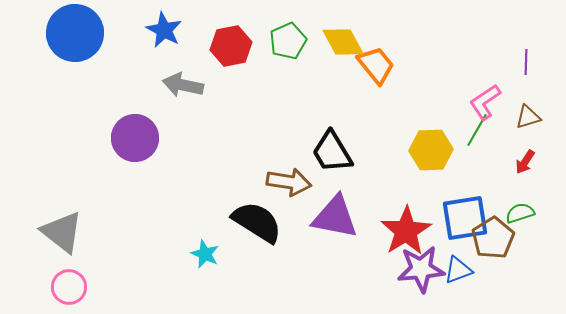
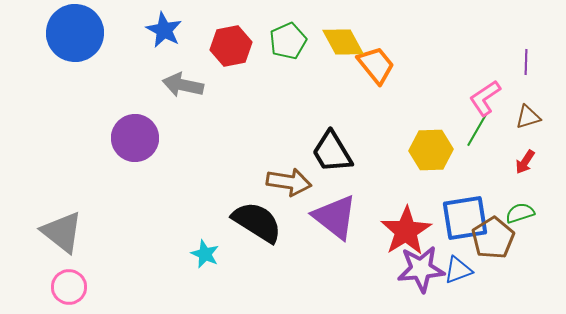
pink L-shape: moved 4 px up
purple triangle: rotated 27 degrees clockwise
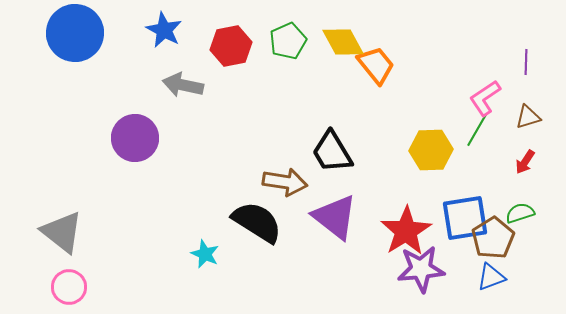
brown arrow: moved 4 px left
blue triangle: moved 33 px right, 7 px down
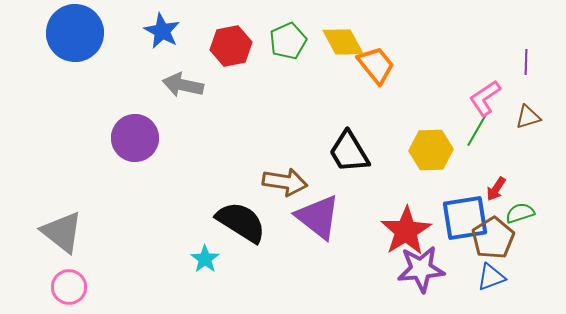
blue star: moved 2 px left, 1 px down
black trapezoid: moved 17 px right
red arrow: moved 29 px left, 27 px down
purple triangle: moved 17 px left
black semicircle: moved 16 px left
cyan star: moved 5 px down; rotated 12 degrees clockwise
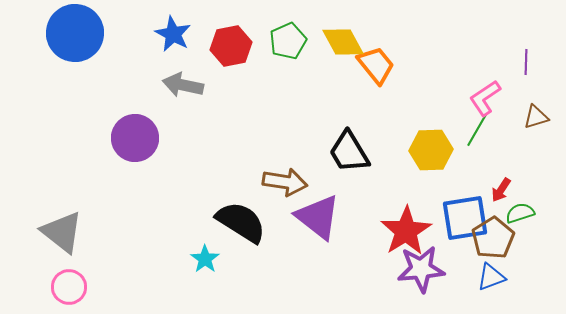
blue star: moved 11 px right, 3 px down
brown triangle: moved 8 px right
red arrow: moved 5 px right, 1 px down
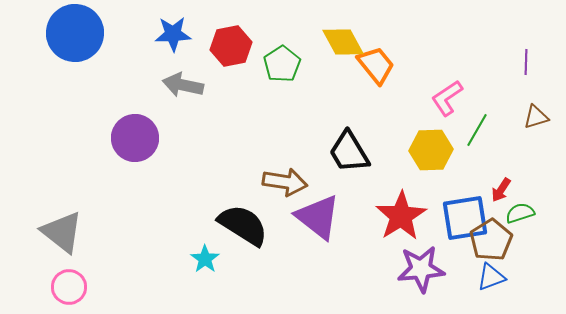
blue star: rotated 30 degrees counterclockwise
green pentagon: moved 6 px left, 23 px down; rotated 9 degrees counterclockwise
pink L-shape: moved 38 px left
black semicircle: moved 2 px right, 3 px down
red star: moved 5 px left, 15 px up
brown pentagon: moved 2 px left, 2 px down
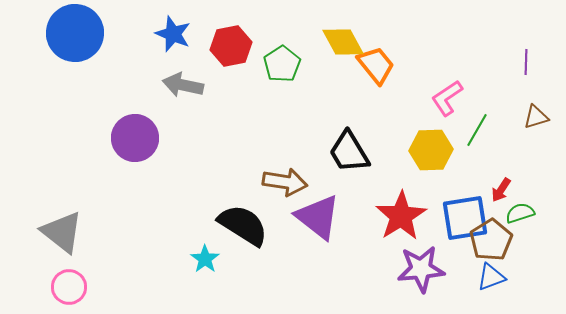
blue star: rotated 24 degrees clockwise
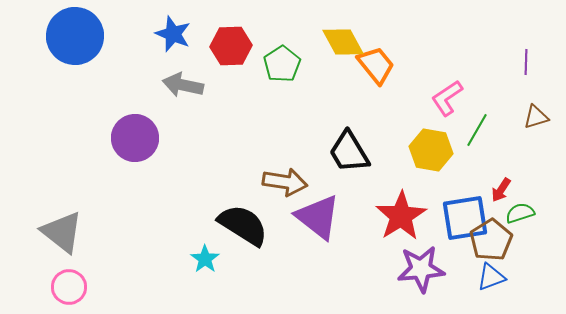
blue circle: moved 3 px down
red hexagon: rotated 9 degrees clockwise
yellow hexagon: rotated 12 degrees clockwise
